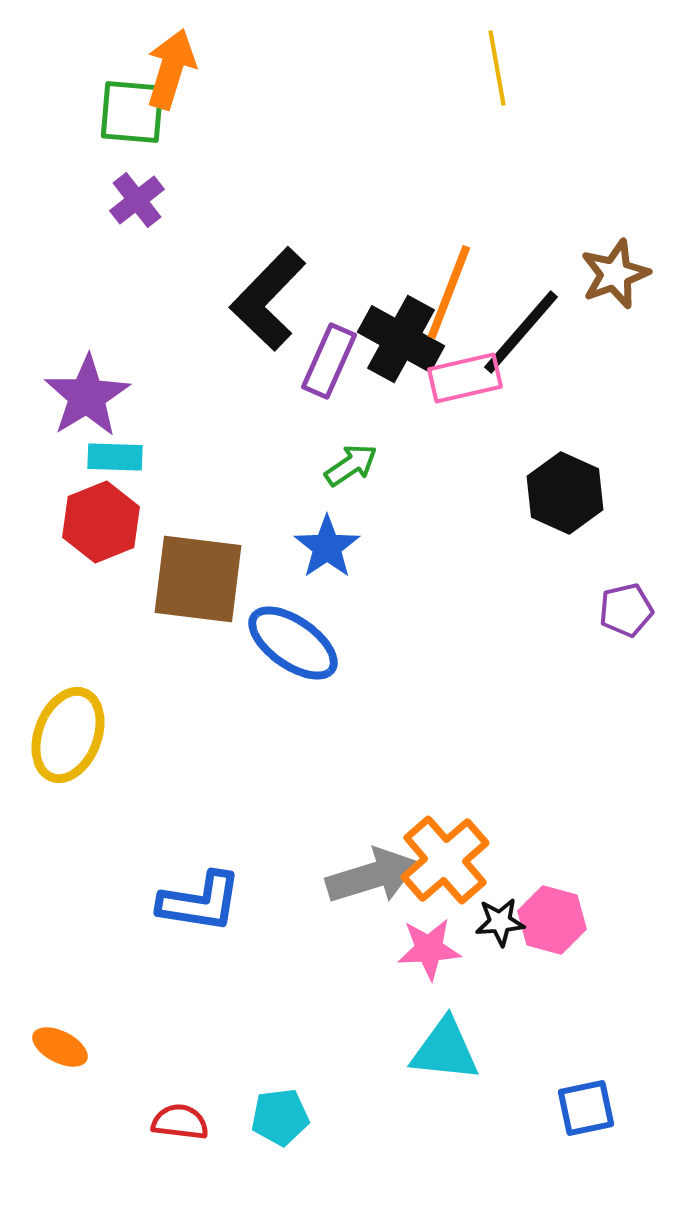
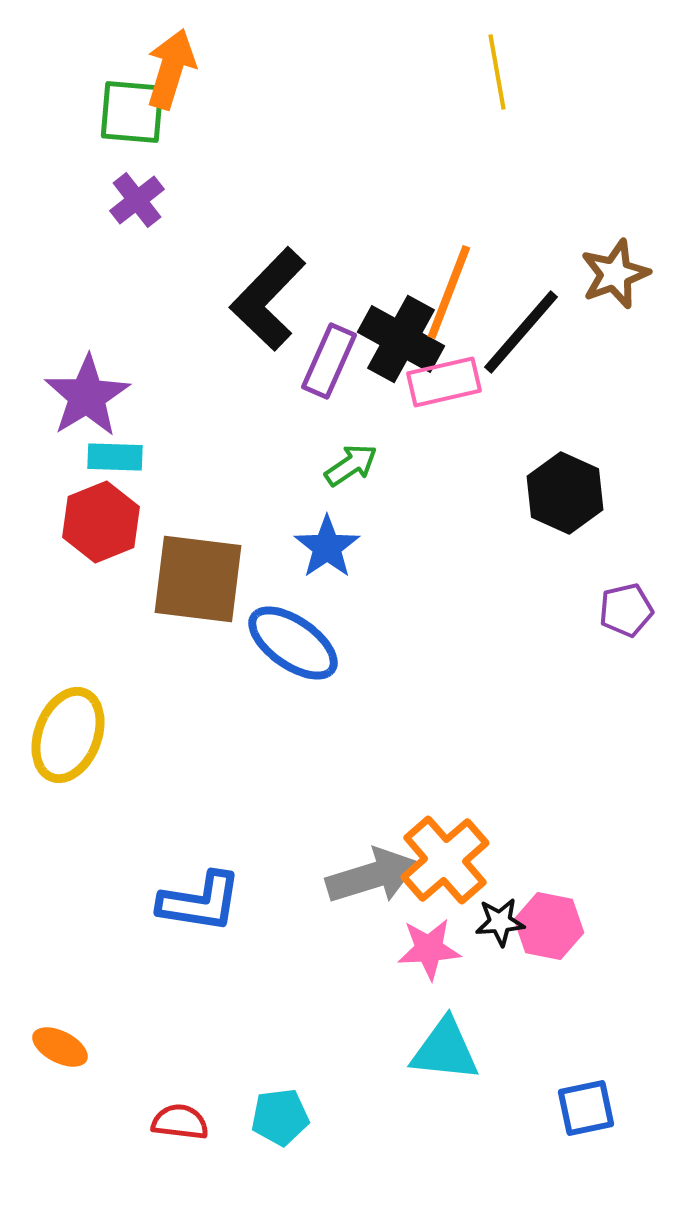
yellow line: moved 4 px down
pink rectangle: moved 21 px left, 4 px down
pink hexagon: moved 3 px left, 6 px down; rotated 4 degrees counterclockwise
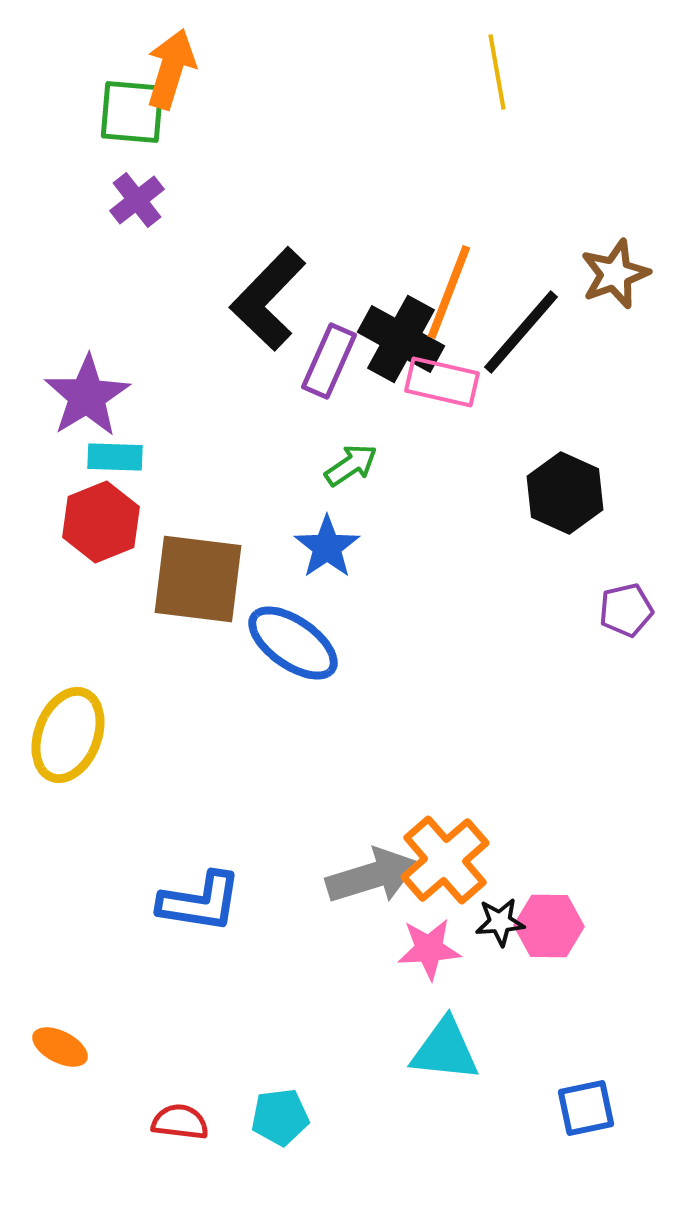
pink rectangle: moved 2 px left; rotated 26 degrees clockwise
pink hexagon: rotated 10 degrees counterclockwise
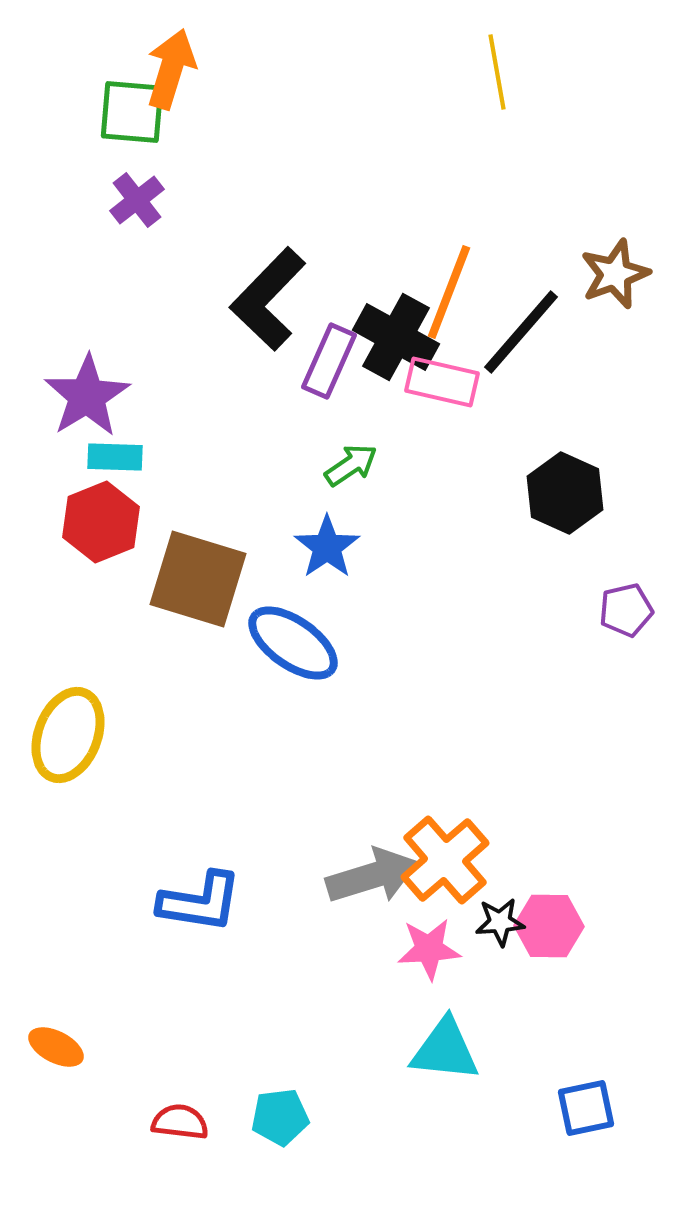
black cross: moved 5 px left, 2 px up
brown square: rotated 10 degrees clockwise
orange ellipse: moved 4 px left
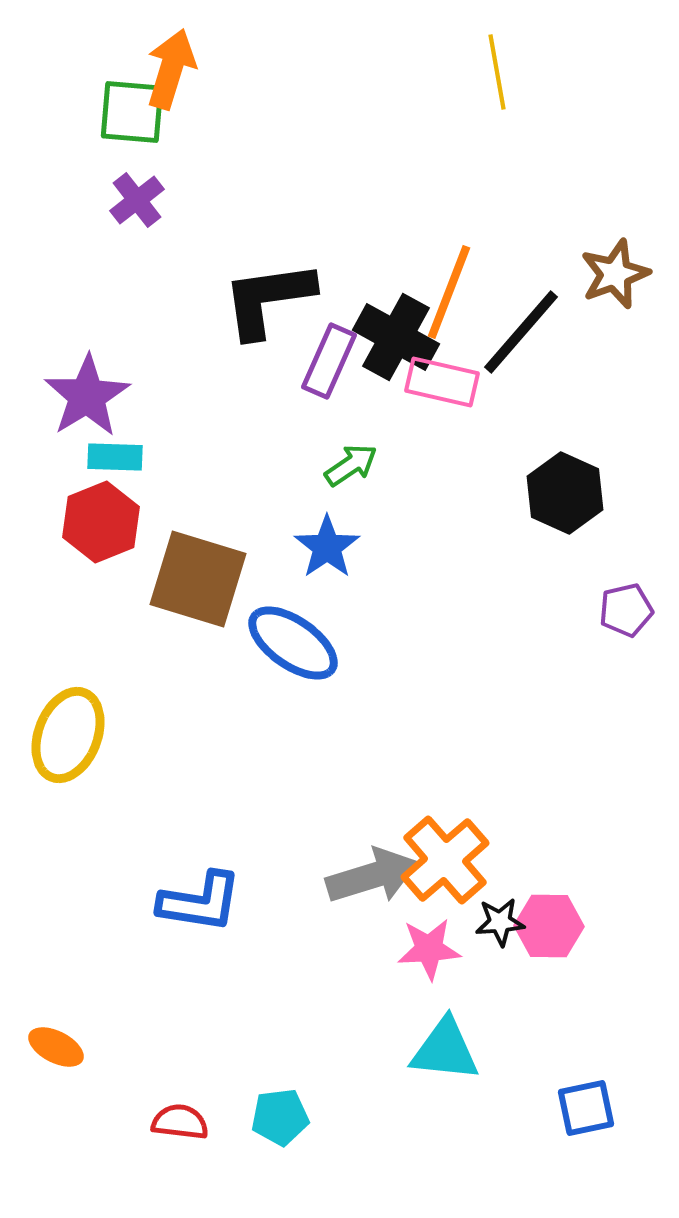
black L-shape: rotated 38 degrees clockwise
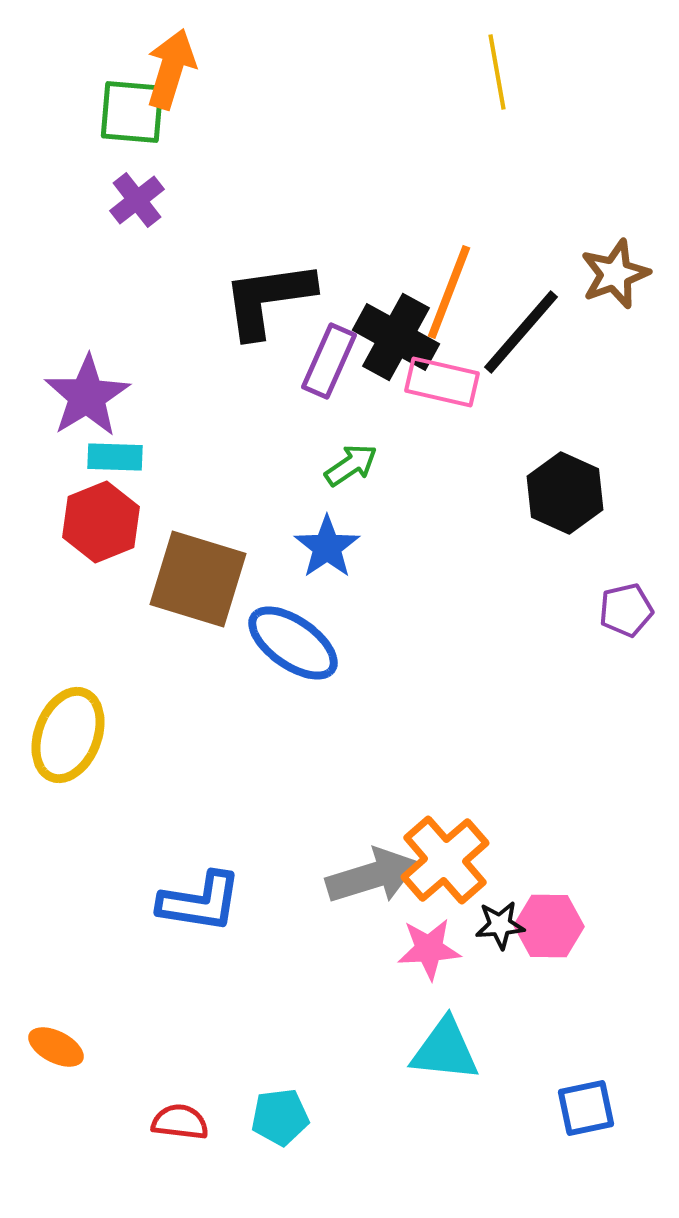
black star: moved 3 px down
